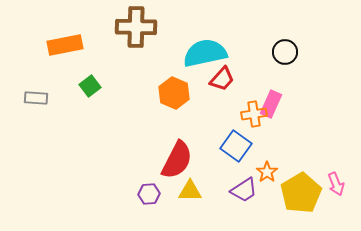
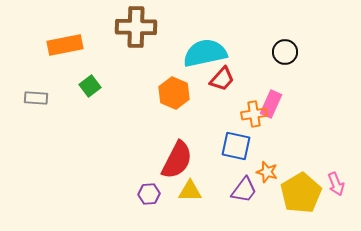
blue square: rotated 24 degrees counterclockwise
orange star: rotated 20 degrees counterclockwise
purple trapezoid: rotated 20 degrees counterclockwise
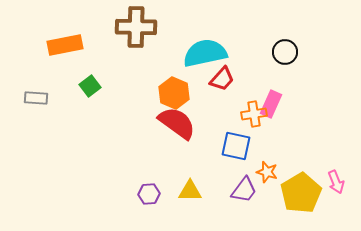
red semicircle: moved 37 px up; rotated 81 degrees counterclockwise
pink arrow: moved 2 px up
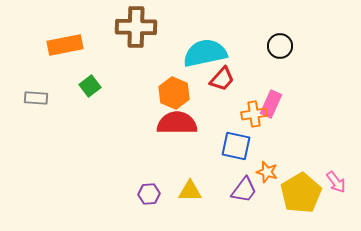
black circle: moved 5 px left, 6 px up
red semicircle: rotated 36 degrees counterclockwise
pink arrow: rotated 15 degrees counterclockwise
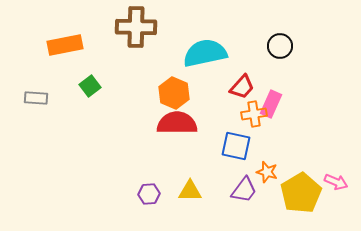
red trapezoid: moved 20 px right, 8 px down
pink arrow: rotated 30 degrees counterclockwise
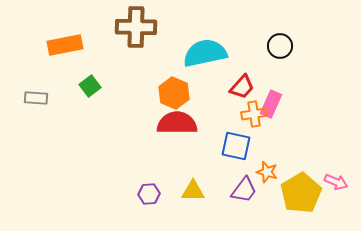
yellow triangle: moved 3 px right
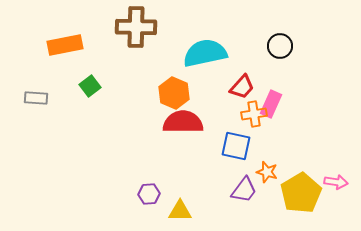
red semicircle: moved 6 px right, 1 px up
pink arrow: rotated 15 degrees counterclockwise
yellow triangle: moved 13 px left, 20 px down
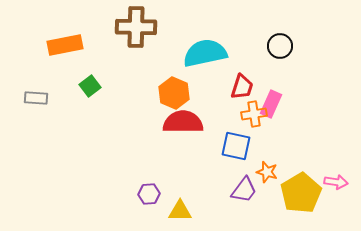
red trapezoid: rotated 24 degrees counterclockwise
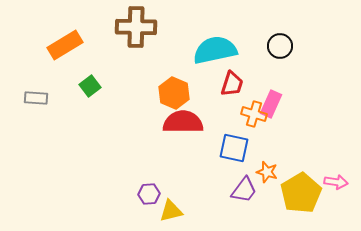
orange rectangle: rotated 20 degrees counterclockwise
cyan semicircle: moved 10 px right, 3 px up
red trapezoid: moved 10 px left, 3 px up
orange cross: rotated 25 degrees clockwise
blue square: moved 2 px left, 2 px down
yellow triangle: moved 9 px left; rotated 15 degrees counterclockwise
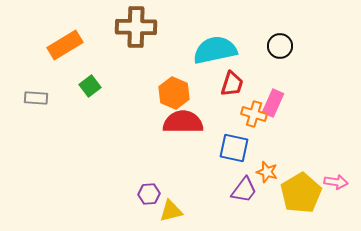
pink rectangle: moved 2 px right, 1 px up
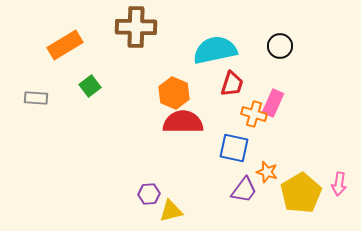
pink arrow: moved 3 px right, 2 px down; rotated 90 degrees clockwise
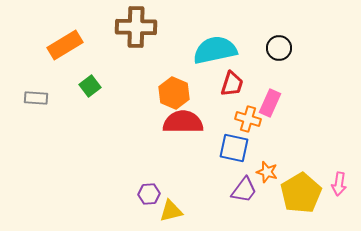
black circle: moved 1 px left, 2 px down
pink rectangle: moved 3 px left
orange cross: moved 6 px left, 5 px down
